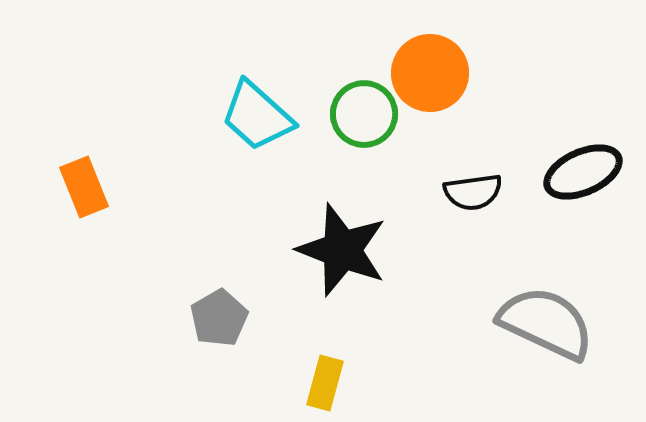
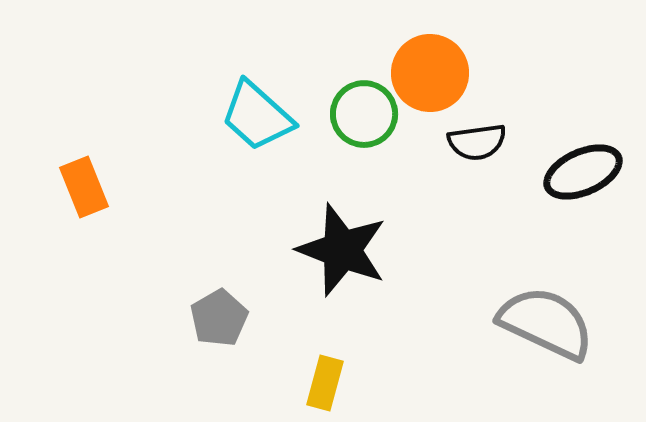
black semicircle: moved 4 px right, 50 px up
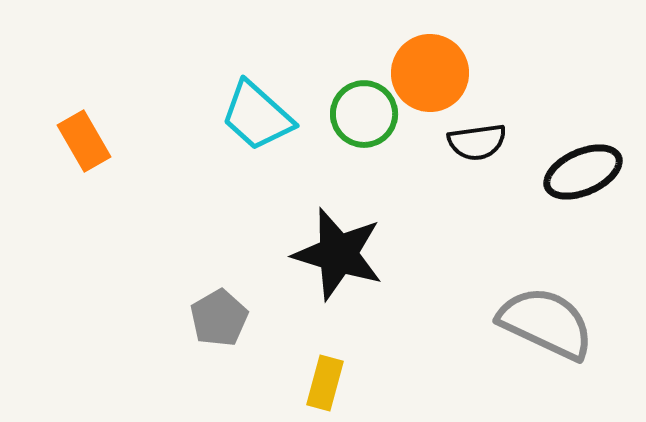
orange rectangle: moved 46 px up; rotated 8 degrees counterclockwise
black star: moved 4 px left, 4 px down; rotated 4 degrees counterclockwise
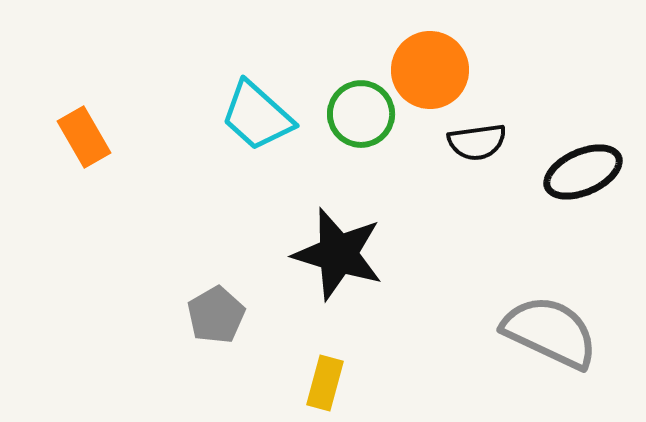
orange circle: moved 3 px up
green circle: moved 3 px left
orange rectangle: moved 4 px up
gray pentagon: moved 3 px left, 3 px up
gray semicircle: moved 4 px right, 9 px down
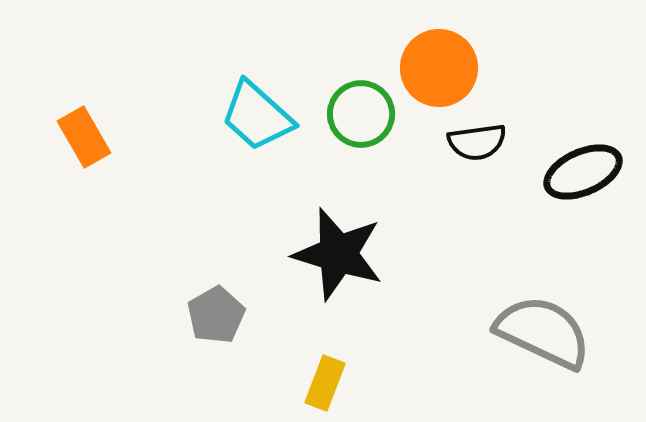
orange circle: moved 9 px right, 2 px up
gray semicircle: moved 7 px left
yellow rectangle: rotated 6 degrees clockwise
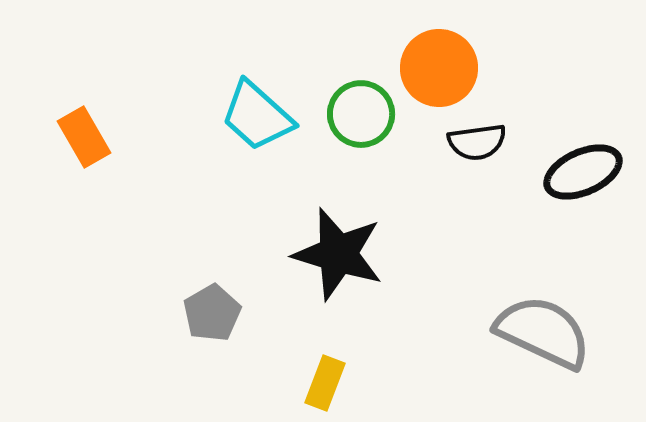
gray pentagon: moved 4 px left, 2 px up
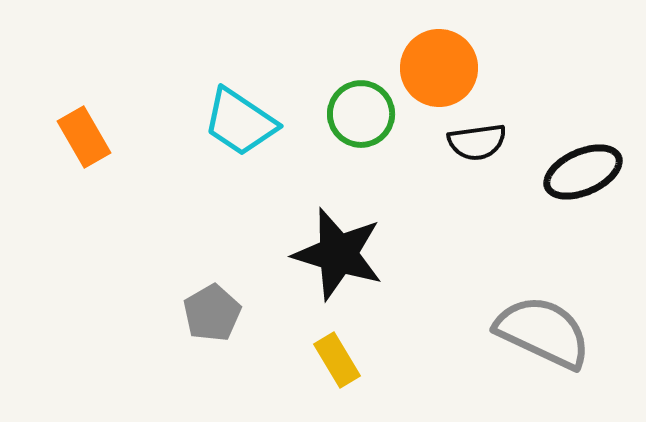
cyan trapezoid: moved 17 px left, 6 px down; rotated 8 degrees counterclockwise
yellow rectangle: moved 12 px right, 23 px up; rotated 52 degrees counterclockwise
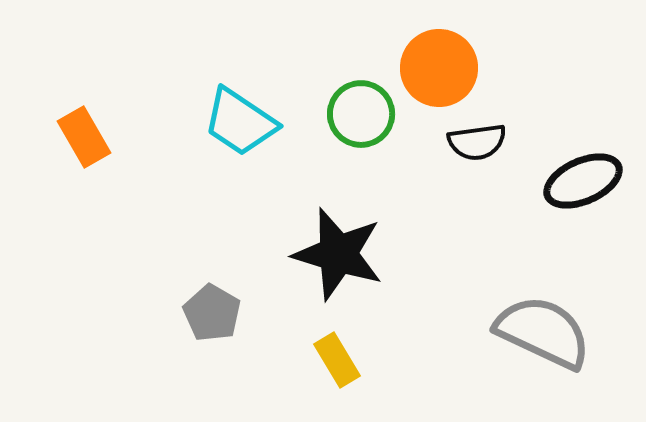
black ellipse: moved 9 px down
gray pentagon: rotated 12 degrees counterclockwise
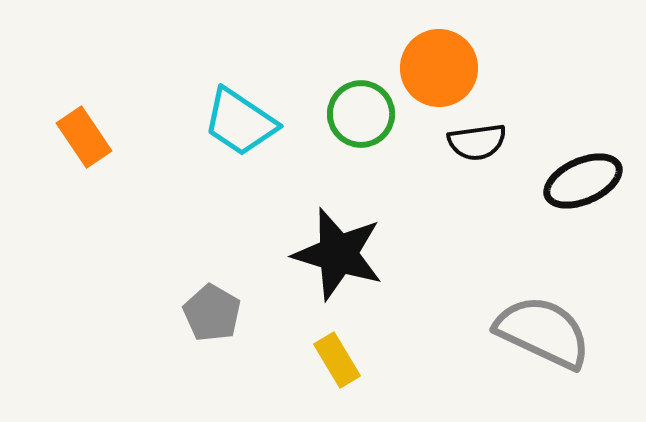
orange rectangle: rotated 4 degrees counterclockwise
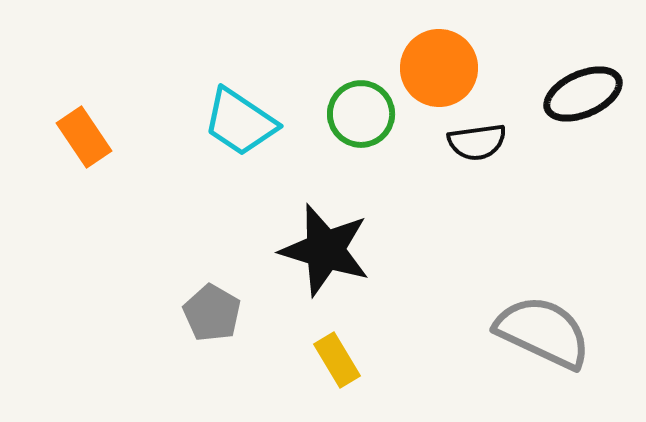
black ellipse: moved 87 px up
black star: moved 13 px left, 4 px up
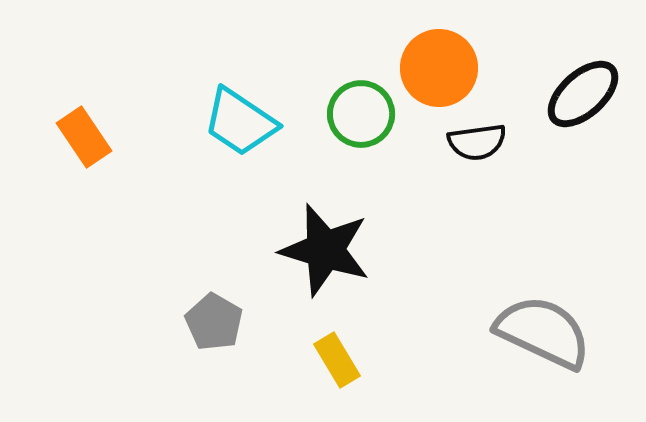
black ellipse: rotated 18 degrees counterclockwise
gray pentagon: moved 2 px right, 9 px down
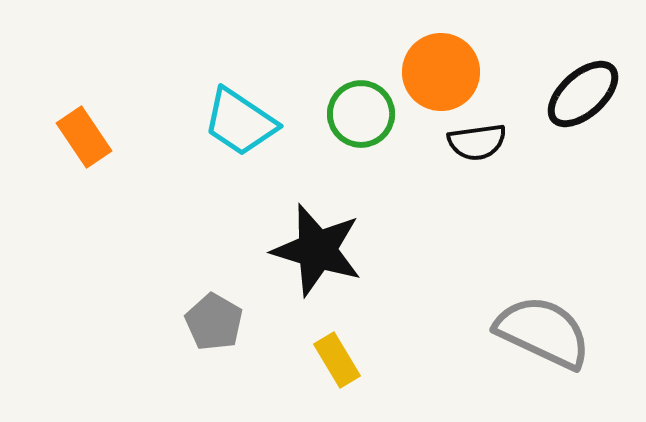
orange circle: moved 2 px right, 4 px down
black star: moved 8 px left
